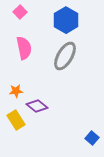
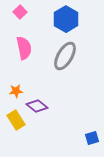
blue hexagon: moved 1 px up
blue square: rotated 32 degrees clockwise
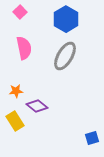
yellow rectangle: moved 1 px left, 1 px down
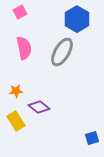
pink square: rotated 16 degrees clockwise
blue hexagon: moved 11 px right
gray ellipse: moved 3 px left, 4 px up
purple diamond: moved 2 px right, 1 px down
yellow rectangle: moved 1 px right
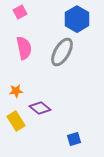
purple diamond: moved 1 px right, 1 px down
blue square: moved 18 px left, 1 px down
